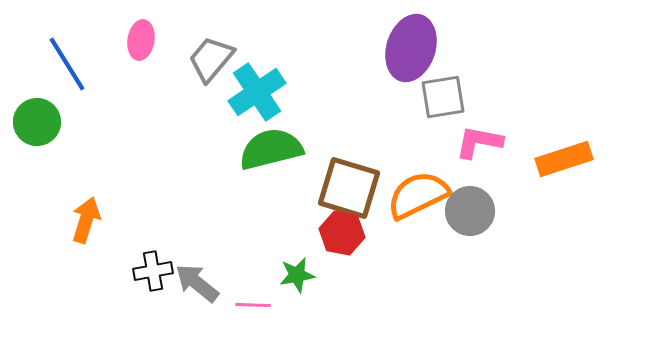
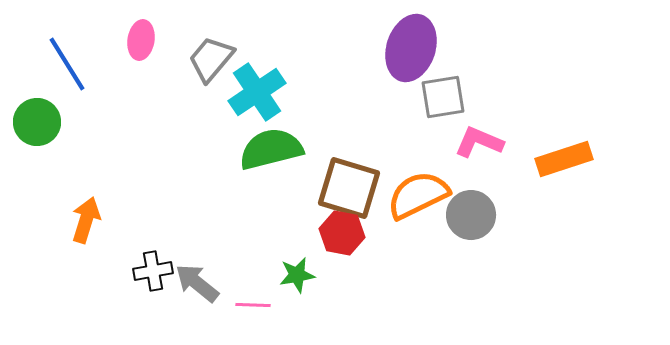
pink L-shape: rotated 12 degrees clockwise
gray circle: moved 1 px right, 4 px down
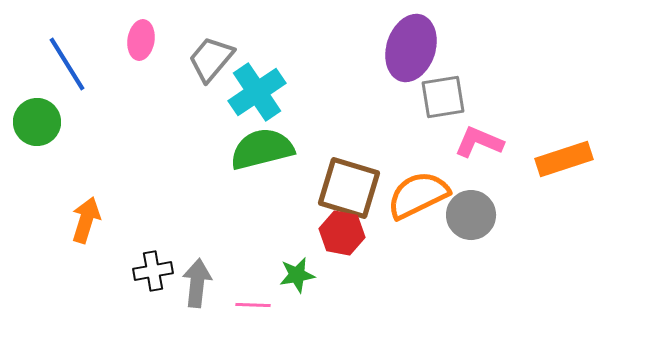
green semicircle: moved 9 px left
gray arrow: rotated 57 degrees clockwise
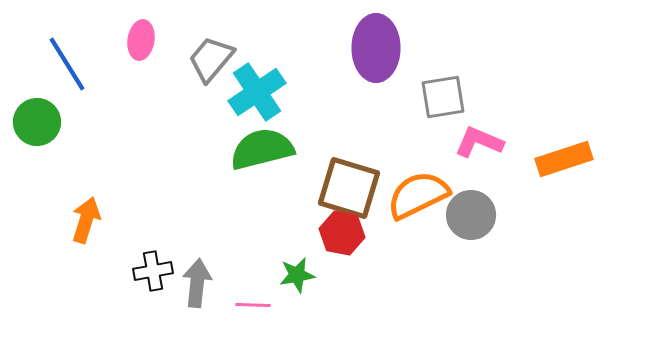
purple ellipse: moved 35 px left; rotated 18 degrees counterclockwise
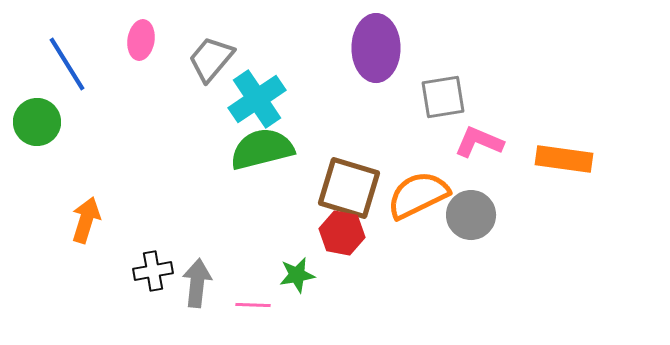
cyan cross: moved 7 px down
orange rectangle: rotated 26 degrees clockwise
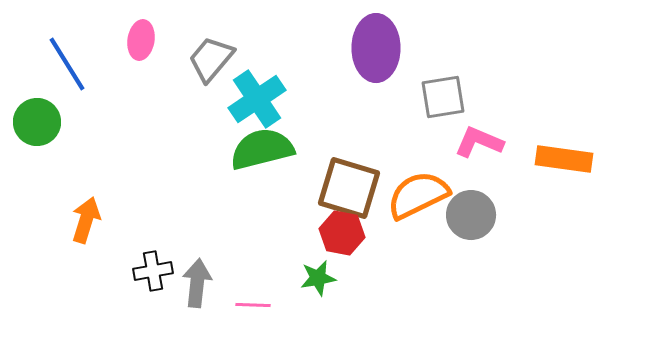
green star: moved 21 px right, 3 px down
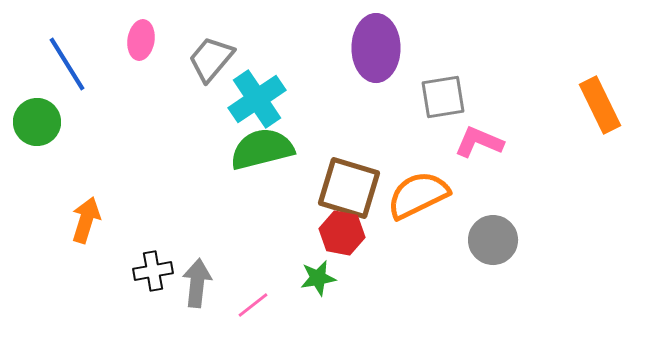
orange rectangle: moved 36 px right, 54 px up; rotated 56 degrees clockwise
gray circle: moved 22 px right, 25 px down
pink line: rotated 40 degrees counterclockwise
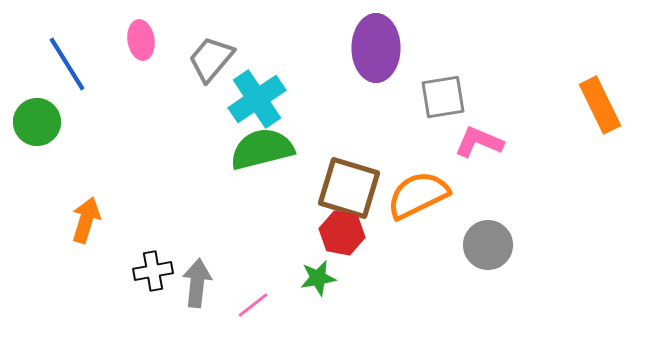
pink ellipse: rotated 18 degrees counterclockwise
gray circle: moved 5 px left, 5 px down
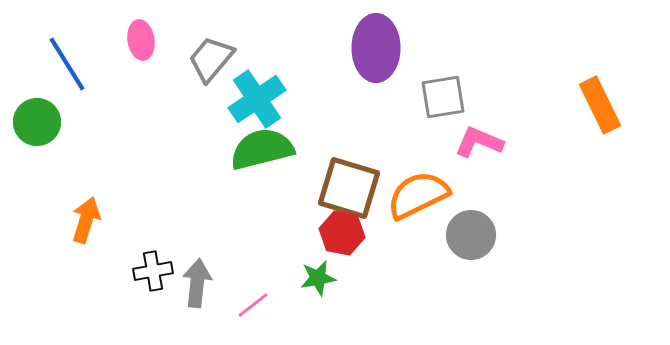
gray circle: moved 17 px left, 10 px up
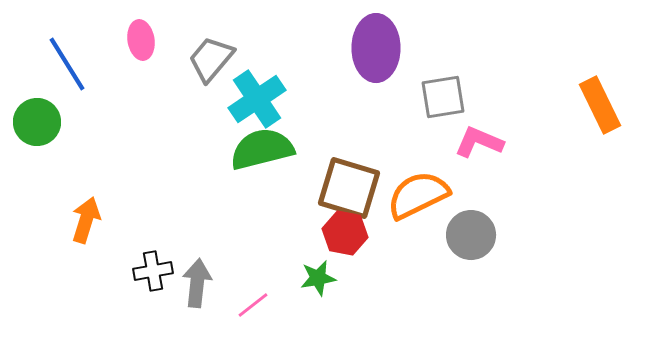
red hexagon: moved 3 px right
